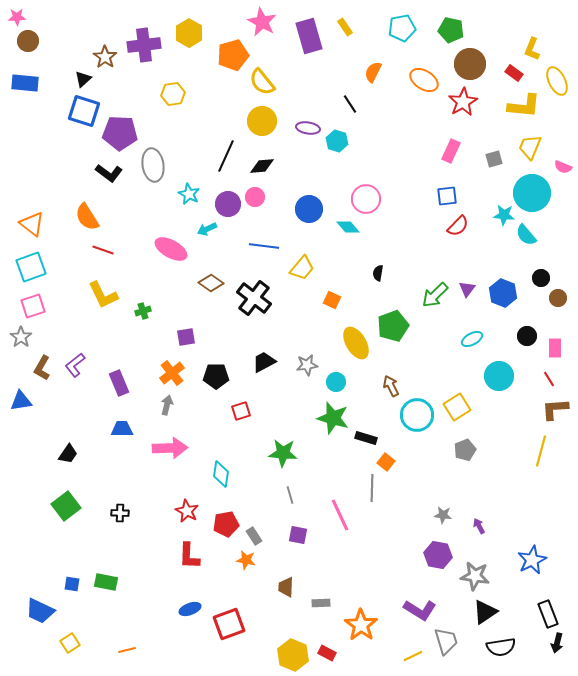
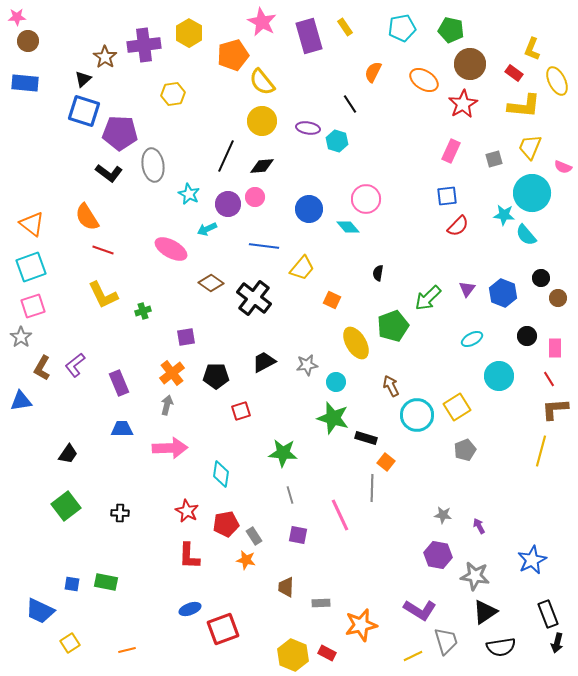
red star at (463, 102): moved 2 px down
green arrow at (435, 295): moved 7 px left, 3 px down
red square at (229, 624): moved 6 px left, 5 px down
orange star at (361, 625): rotated 24 degrees clockwise
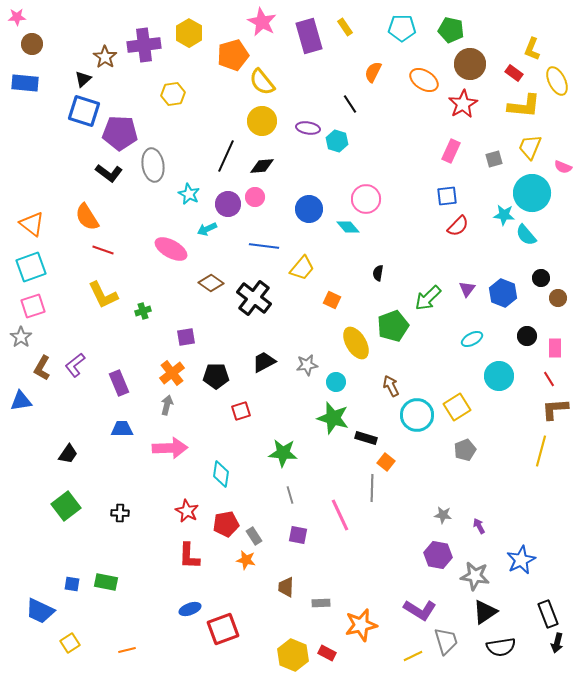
cyan pentagon at (402, 28): rotated 12 degrees clockwise
brown circle at (28, 41): moved 4 px right, 3 px down
blue star at (532, 560): moved 11 px left
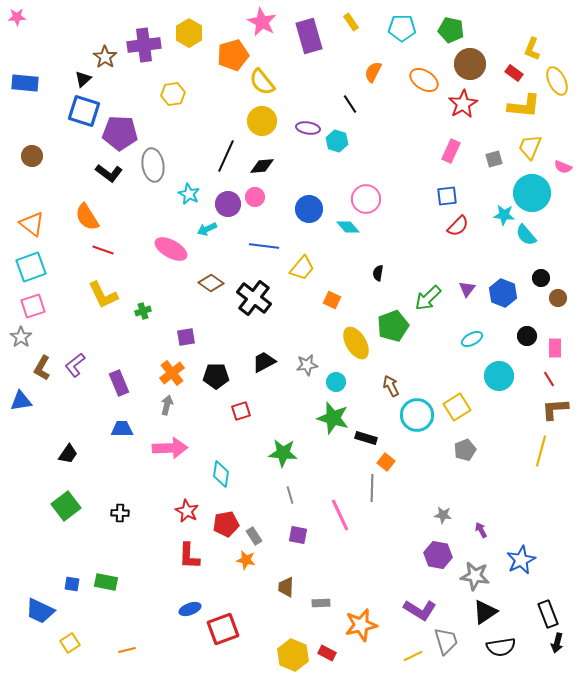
yellow rectangle at (345, 27): moved 6 px right, 5 px up
brown circle at (32, 44): moved 112 px down
purple arrow at (479, 526): moved 2 px right, 4 px down
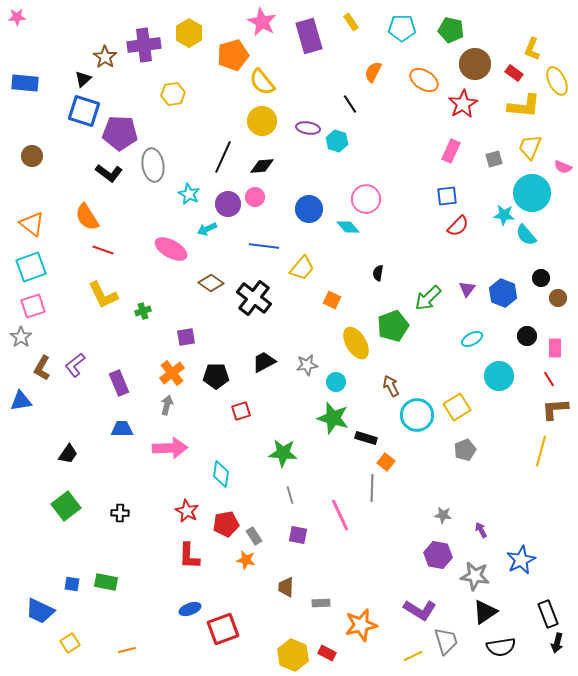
brown circle at (470, 64): moved 5 px right
black line at (226, 156): moved 3 px left, 1 px down
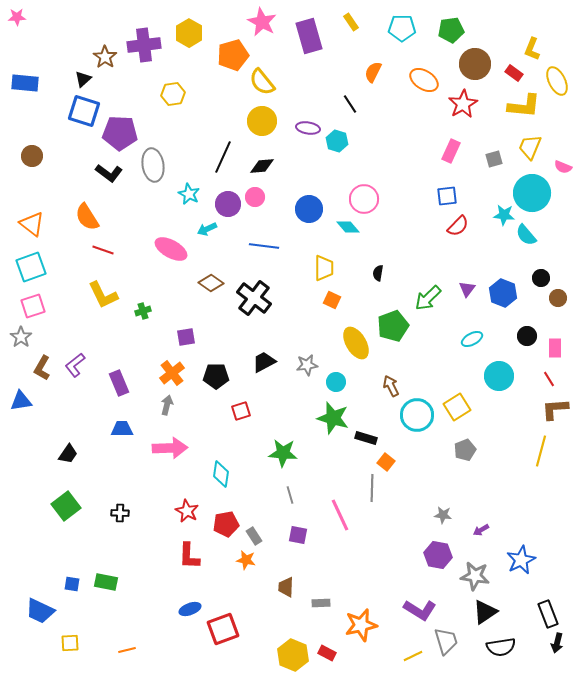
green pentagon at (451, 30): rotated 20 degrees counterclockwise
pink circle at (366, 199): moved 2 px left
yellow trapezoid at (302, 268): moved 22 px right; rotated 40 degrees counterclockwise
purple arrow at (481, 530): rotated 91 degrees counterclockwise
yellow square at (70, 643): rotated 30 degrees clockwise
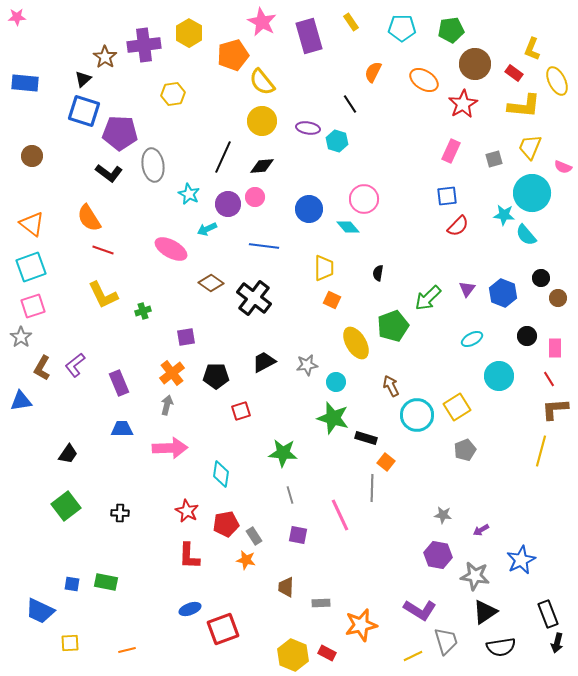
orange semicircle at (87, 217): moved 2 px right, 1 px down
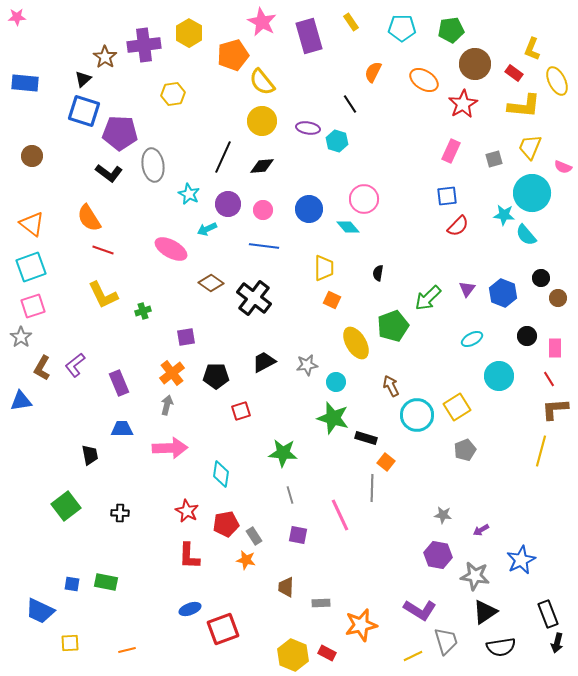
pink circle at (255, 197): moved 8 px right, 13 px down
black trapezoid at (68, 454): moved 22 px right, 1 px down; rotated 45 degrees counterclockwise
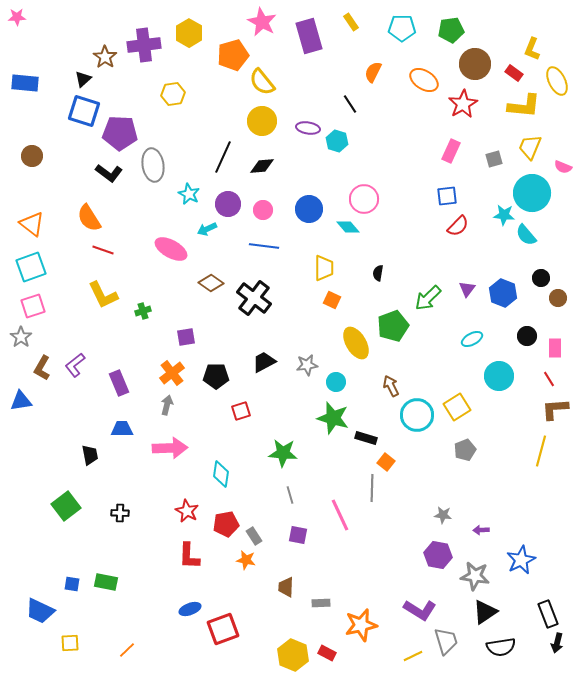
purple arrow at (481, 530): rotated 28 degrees clockwise
orange line at (127, 650): rotated 30 degrees counterclockwise
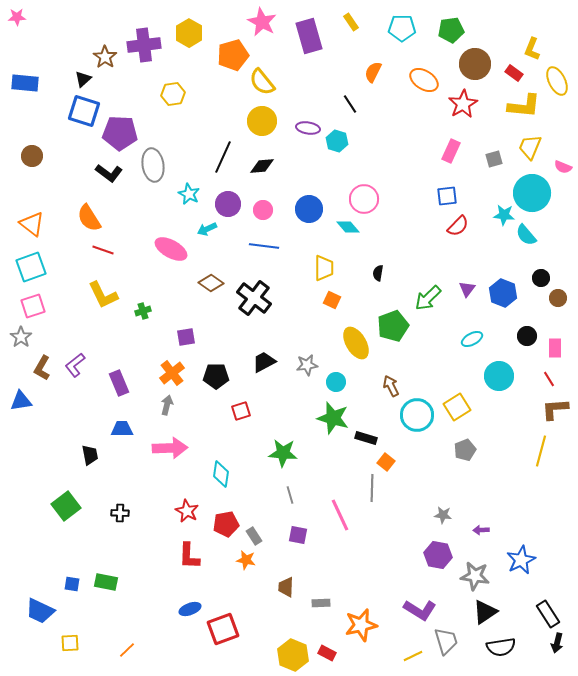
black rectangle at (548, 614): rotated 12 degrees counterclockwise
